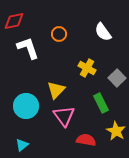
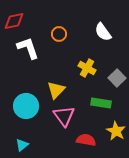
green rectangle: rotated 54 degrees counterclockwise
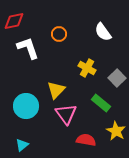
green rectangle: rotated 30 degrees clockwise
pink triangle: moved 2 px right, 2 px up
